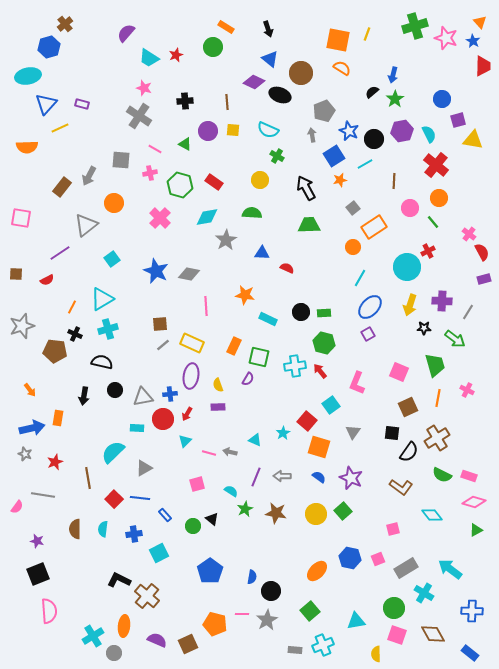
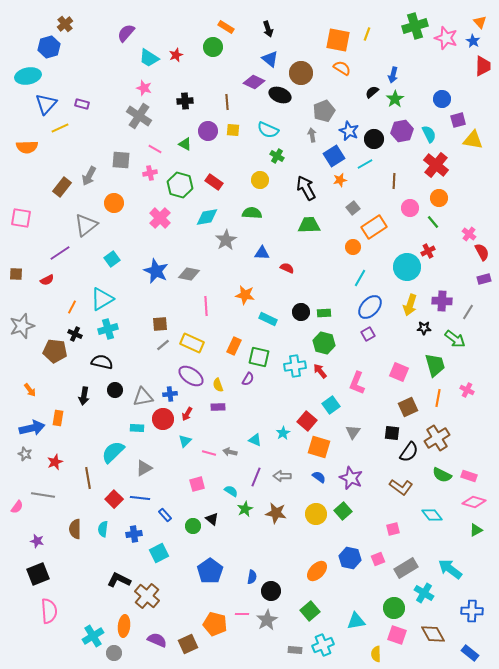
purple ellipse at (191, 376): rotated 65 degrees counterclockwise
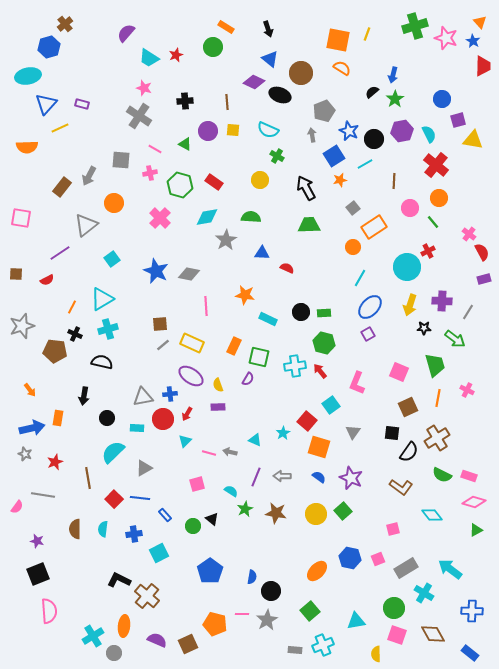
green semicircle at (252, 213): moved 1 px left, 4 px down
black circle at (115, 390): moved 8 px left, 28 px down
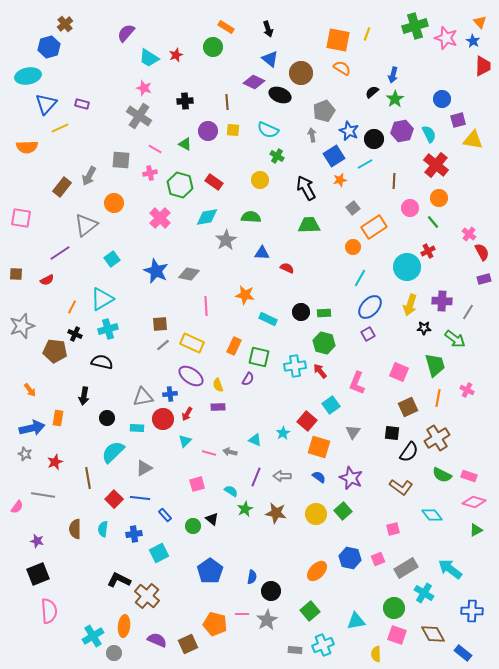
blue rectangle at (470, 653): moved 7 px left
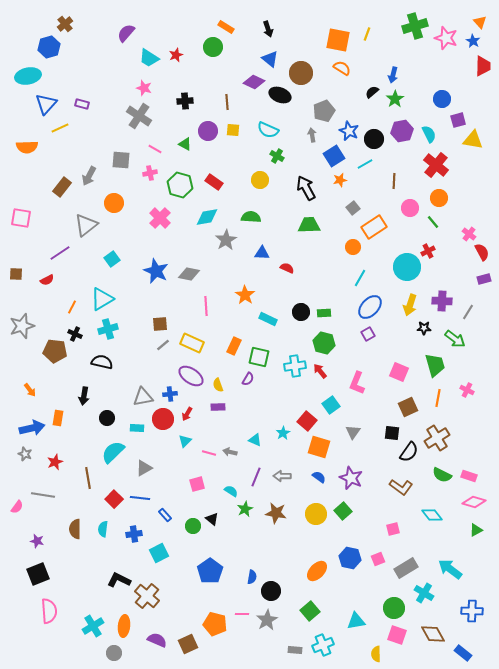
orange star at (245, 295): rotated 24 degrees clockwise
cyan cross at (93, 636): moved 10 px up
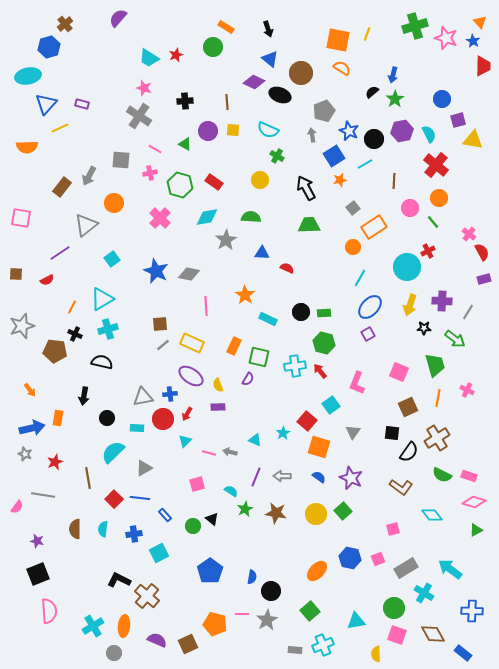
purple semicircle at (126, 33): moved 8 px left, 15 px up
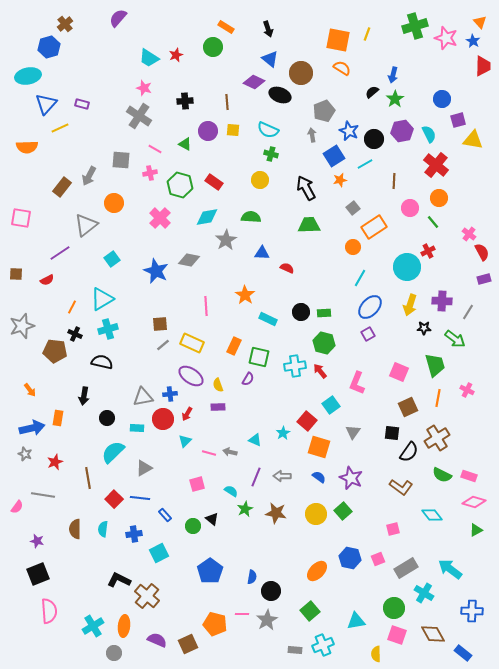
green cross at (277, 156): moved 6 px left, 2 px up; rotated 16 degrees counterclockwise
gray diamond at (189, 274): moved 14 px up
